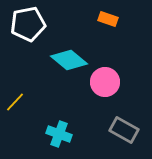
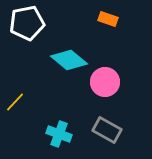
white pentagon: moved 1 px left, 1 px up
gray rectangle: moved 17 px left
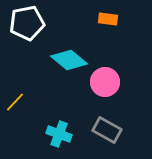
orange rectangle: rotated 12 degrees counterclockwise
